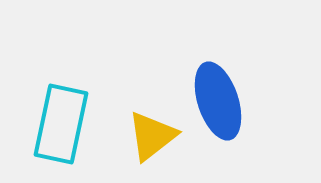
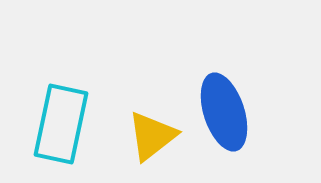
blue ellipse: moved 6 px right, 11 px down
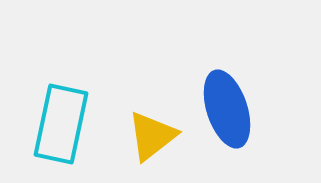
blue ellipse: moved 3 px right, 3 px up
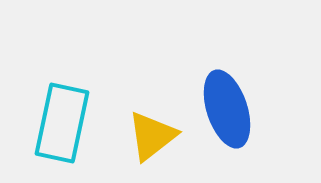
cyan rectangle: moved 1 px right, 1 px up
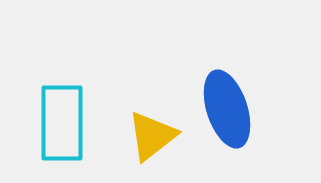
cyan rectangle: rotated 12 degrees counterclockwise
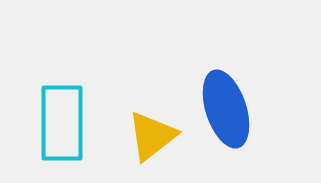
blue ellipse: moved 1 px left
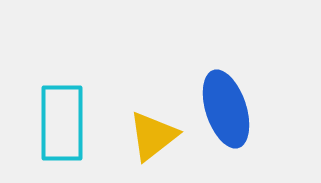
yellow triangle: moved 1 px right
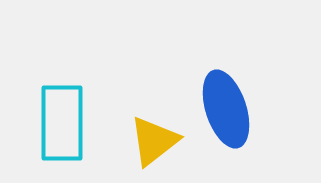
yellow triangle: moved 1 px right, 5 px down
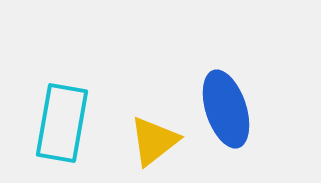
cyan rectangle: rotated 10 degrees clockwise
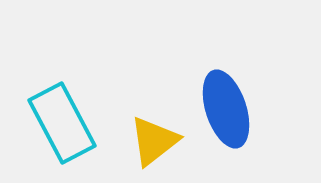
cyan rectangle: rotated 38 degrees counterclockwise
